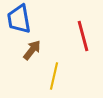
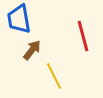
yellow line: rotated 40 degrees counterclockwise
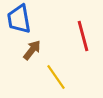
yellow line: moved 2 px right, 1 px down; rotated 8 degrees counterclockwise
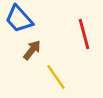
blue trapezoid: rotated 32 degrees counterclockwise
red line: moved 1 px right, 2 px up
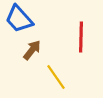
red line: moved 3 px left, 3 px down; rotated 16 degrees clockwise
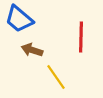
blue trapezoid: rotated 8 degrees counterclockwise
brown arrow: rotated 110 degrees counterclockwise
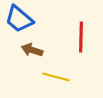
yellow line: rotated 40 degrees counterclockwise
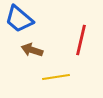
red line: moved 3 px down; rotated 12 degrees clockwise
yellow line: rotated 24 degrees counterclockwise
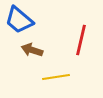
blue trapezoid: moved 1 px down
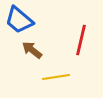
brown arrow: rotated 20 degrees clockwise
